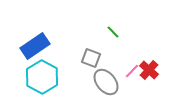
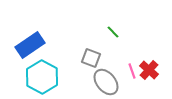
blue rectangle: moved 5 px left, 1 px up
pink line: rotated 63 degrees counterclockwise
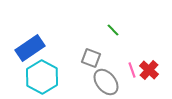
green line: moved 2 px up
blue rectangle: moved 3 px down
pink line: moved 1 px up
